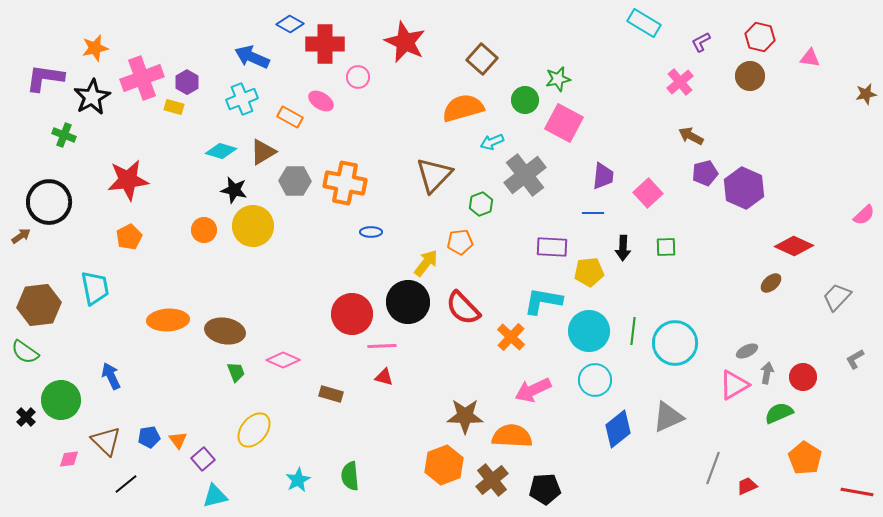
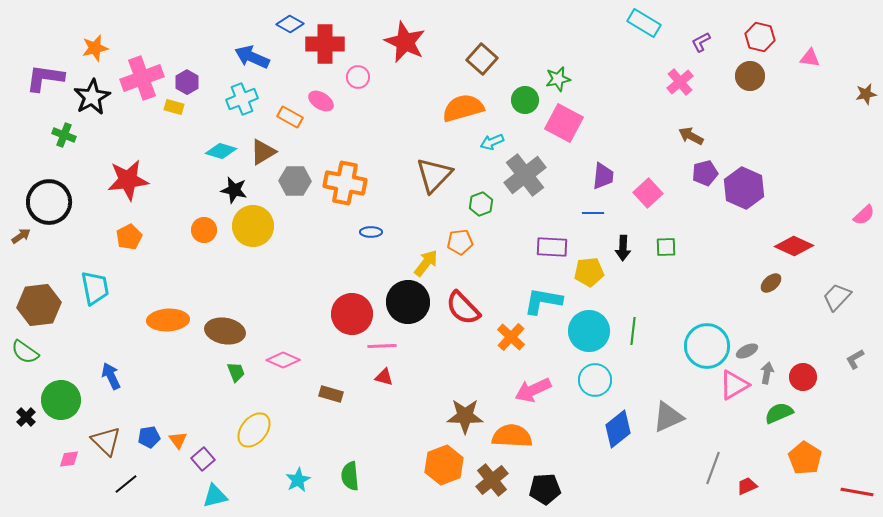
cyan circle at (675, 343): moved 32 px right, 3 px down
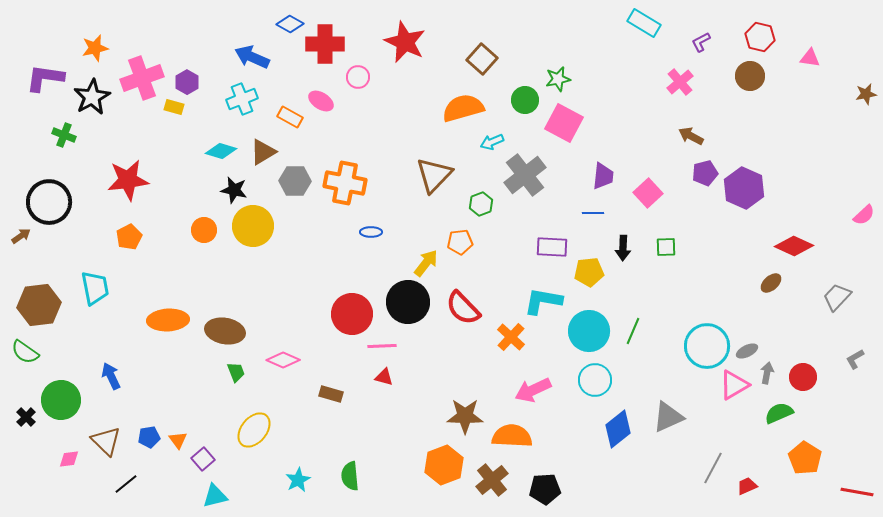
green line at (633, 331): rotated 16 degrees clockwise
gray line at (713, 468): rotated 8 degrees clockwise
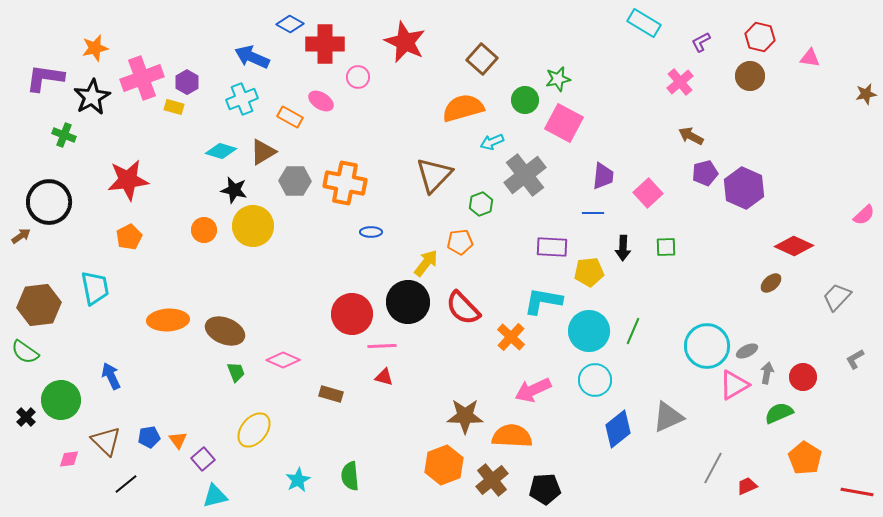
brown ellipse at (225, 331): rotated 12 degrees clockwise
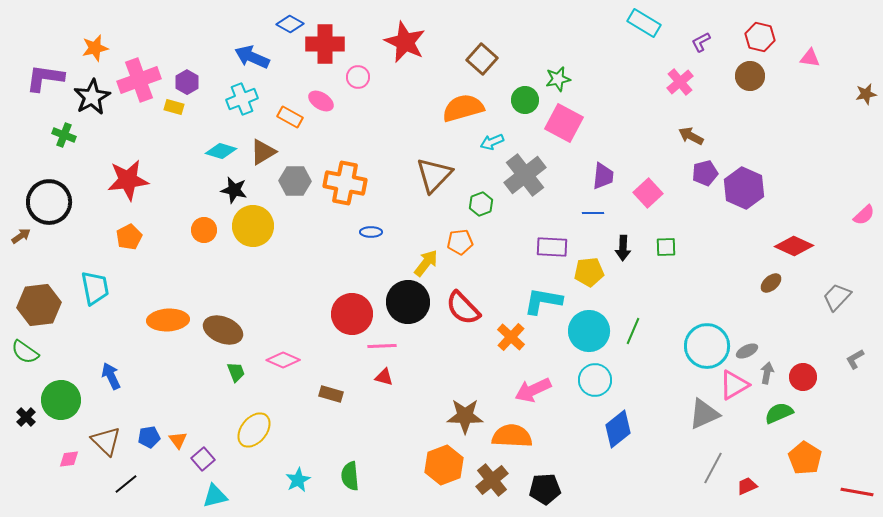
pink cross at (142, 78): moved 3 px left, 2 px down
brown ellipse at (225, 331): moved 2 px left, 1 px up
gray triangle at (668, 417): moved 36 px right, 3 px up
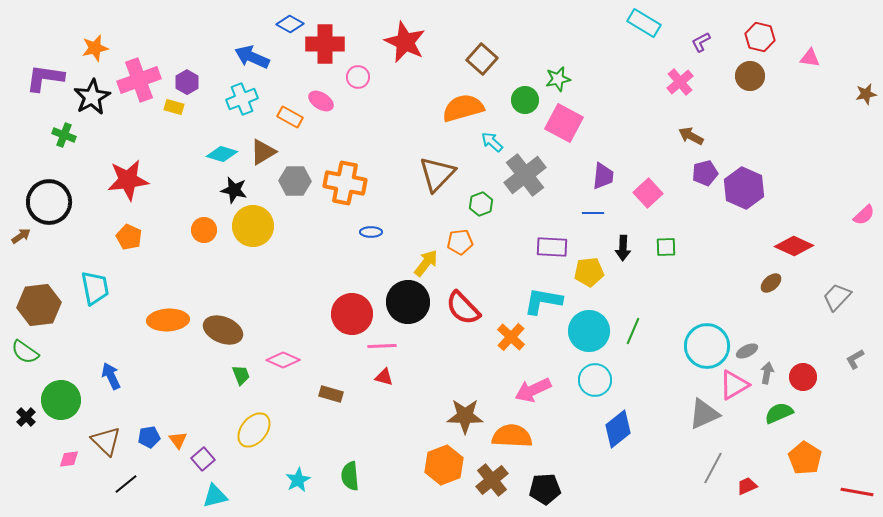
cyan arrow at (492, 142): rotated 65 degrees clockwise
cyan diamond at (221, 151): moved 1 px right, 3 px down
brown triangle at (434, 175): moved 3 px right, 1 px up
orange pentagon at (129, 237): rotated 20 degrees counterclockwise
green trapezoid at (236, 372): moved 5 px right, 3 px down
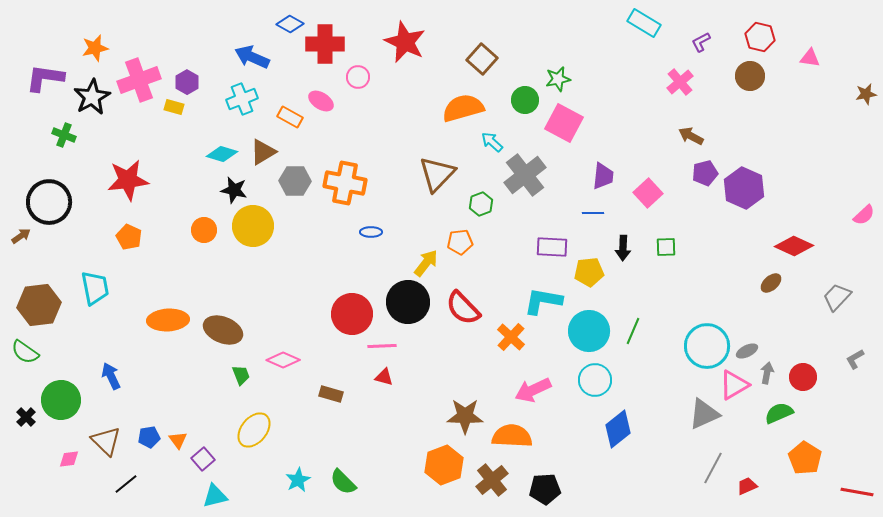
green semicircle at (350, 476): moved 7 px left, 6 px down; rotated 40 degrees counterclockwise
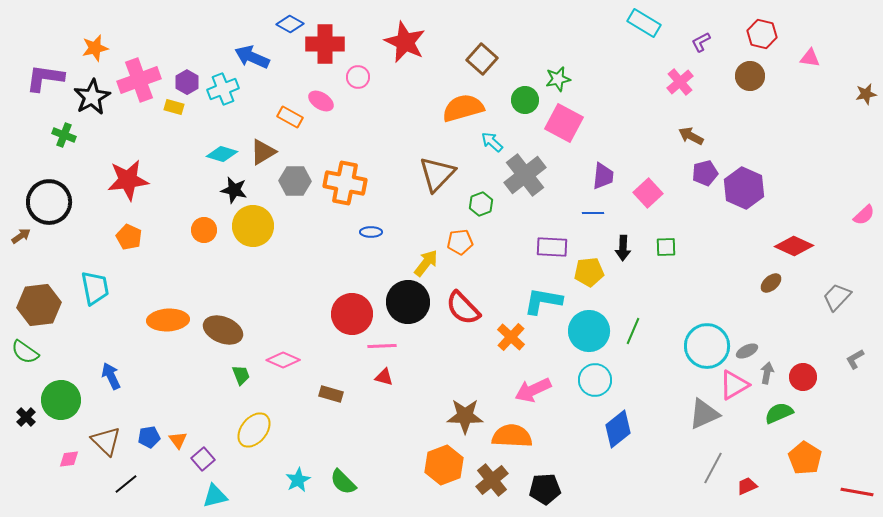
red hexagon at (760, 37): moved 2 px right, 3 px up
cyan cross at (242, 99): moved 19 px left, 10 px up
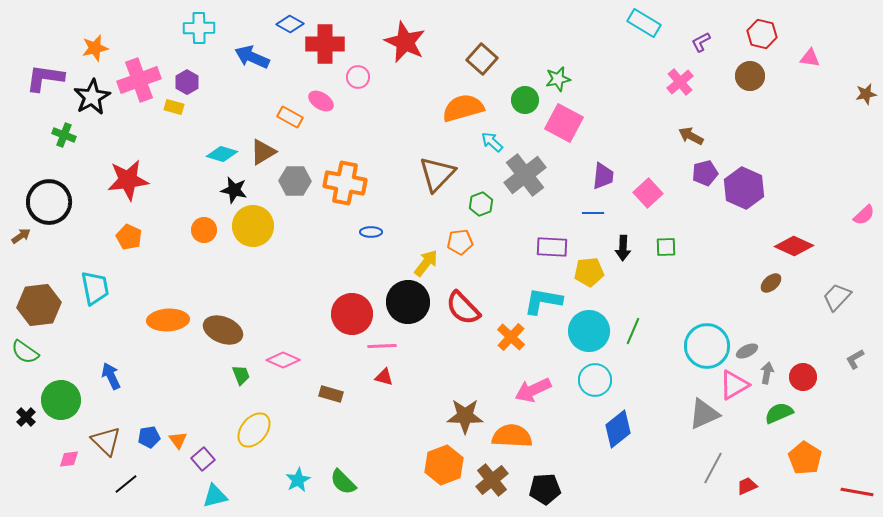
cyan cross at (223, 89): moved 24 px left, 61 px up; rotated 20 degrees clockwise
